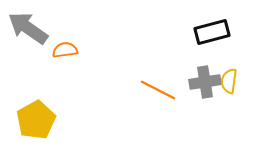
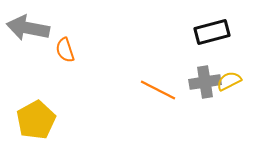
gray arrow: rotated 24 degrees counterclockwise
orange semicircle: rotated 100 degrees counterclockwise
yellow semicircle: rotated 55 degrees clockwise
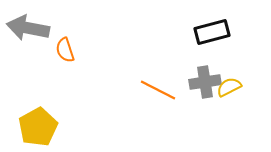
yellow semicircle: moved 6 px down
yellow pentagon: moved 2 px right, 7 px down
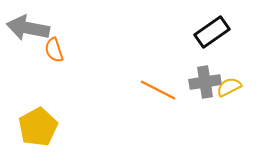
black rectangle: rotated 20 degrees counterclockwise
orange semicircle: moved 11 px left
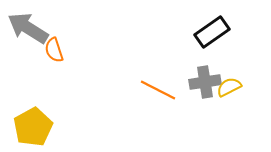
gray arrow: rotated 21 degrees clockwise
yellow pentagon: moved 5 px left
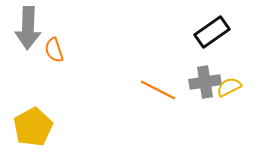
gray arrow: rotated 120 degrees counterclockwise
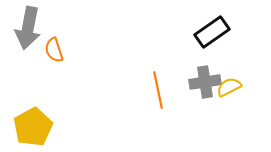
gray arrow: rotated 9 degrees clockwise
orange line: rotated 51 degrees clockwise
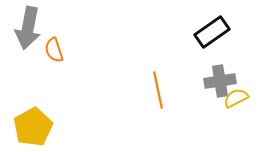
gray cross: moved 15 px right, 1 px up
yellow semicircle: moved 7 px right, 11 px down
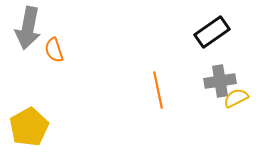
yellow pentagon: moved 4 px left
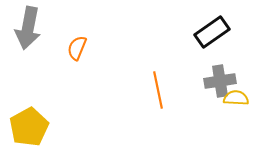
orange semicircle: moved 23 px right, 2 px up; rotated 40 degrees clockwise
yellow semicircle: rotated 30 degrees clockwise
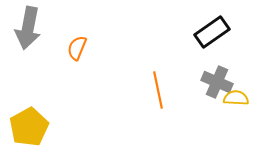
gray cross: moved 3 px left, 1 px down; rotated 32 degrees clockwise
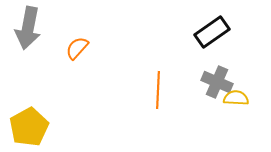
orange semicircle: rotated 20 degrees clockwise
orange line: rotated 15 degrees clockwise
